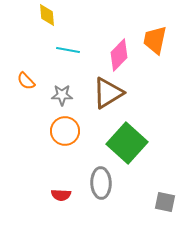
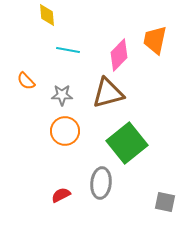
brown triangle: rotated 16 degrees clockwise
green square: rotated 9 degrees clockwise
gray ellipse: rotated 8 degrees clockwise
red semicircle: rotated 150 degrees clockwise
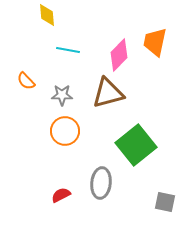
orange trapezoid: moved 2 px down
green square: moved 9 px right, 2 px down
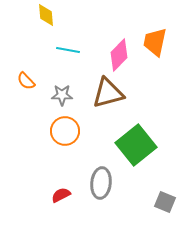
yellow diamond: moved 1 px left
gray square: rotated 10 degrees clockwise
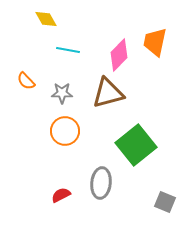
yellow diamond: moved 4 px down; rotated 25 degrees counterclockwise
gray star: moved 2 px up
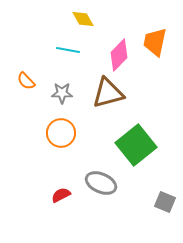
yellow diamond: moved 37 px right
orange circle: moved 4 px left, 2 px down
gray ellipse: rotated 72 degrees counterclockwise
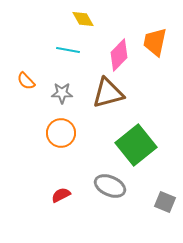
gray ellipse: moved 9 px right, 3 px down
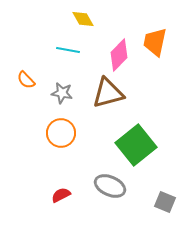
orange semicircle: moved 1 px up
gray star: rotated 10 degrees clockwise
